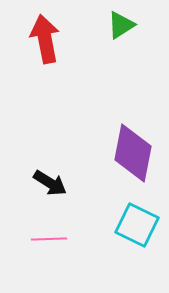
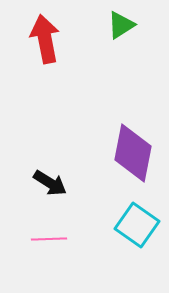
cyan square: rotated 9 degrees clockwise
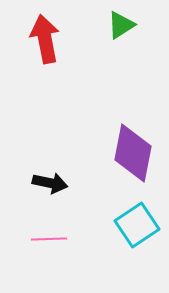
black arrow: rotated 20 degrees counterclockwise
cyan square: rotated 21 degrees clockwise
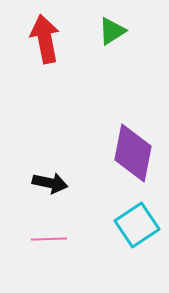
green triangle: moved 9 px left, 6 px down
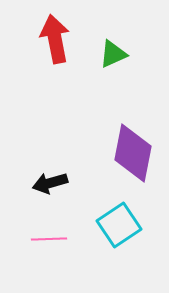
green triangle: moved 1 px right, 23 px down; rotated 8 degrees clockwise
red arrow: moved 10 px right
black arrow: rotated 152 degrees clockwise
cyan square: moved 18 px left
